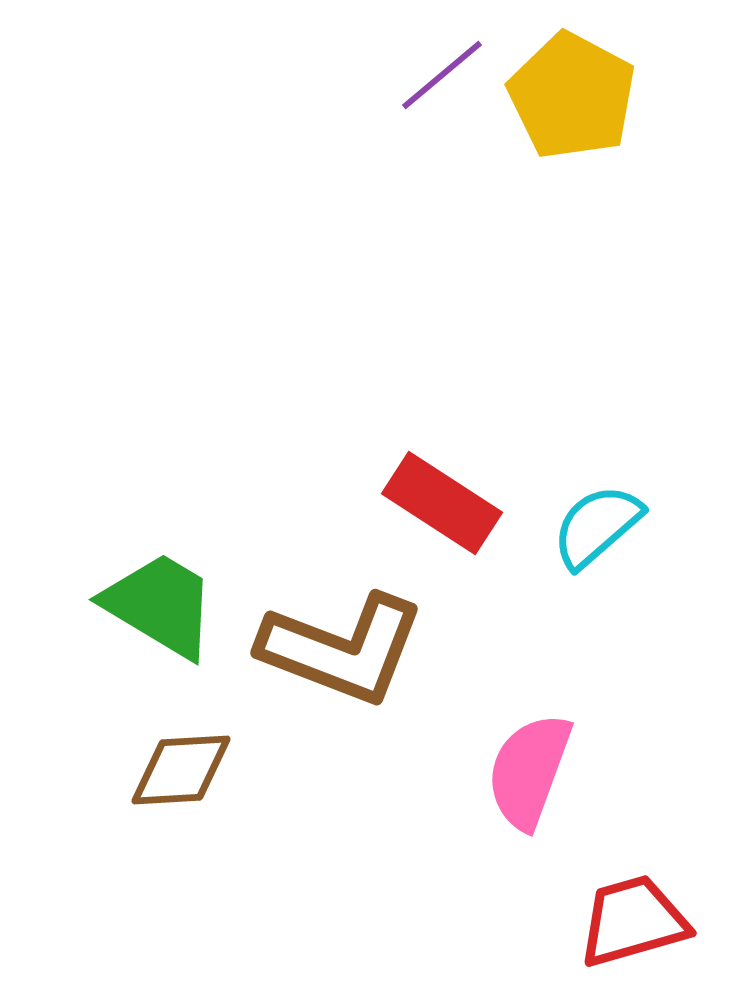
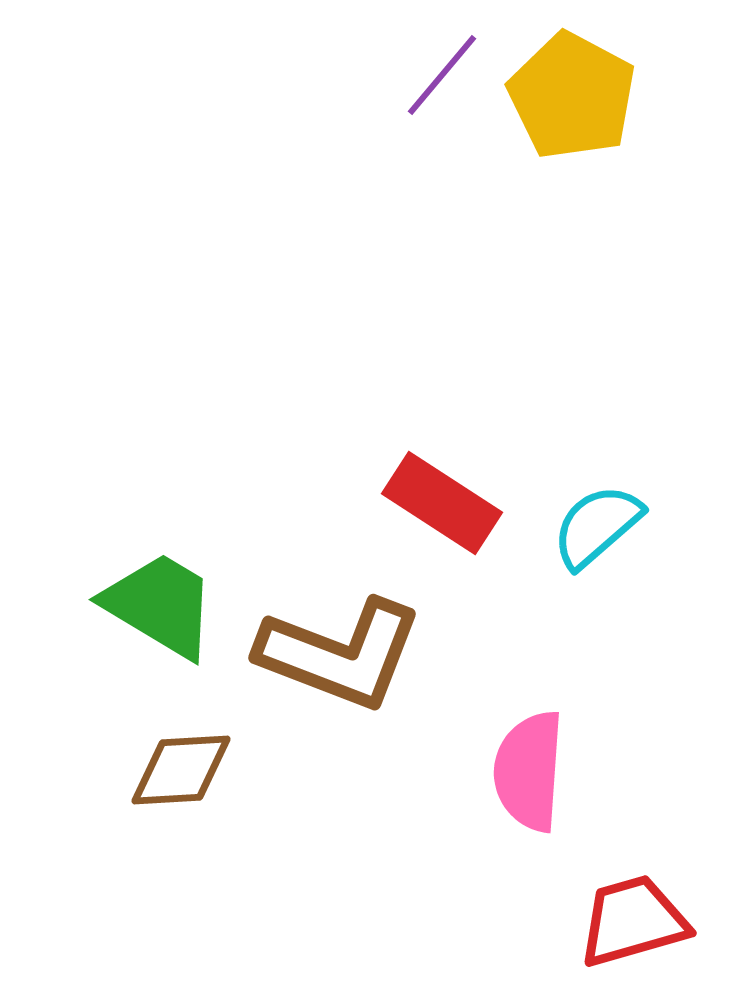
purple line: rotated 10 degrees counterclockwise
brown L-shape: moved 2 px left, 5 px down
pink semicircle: rotated 16 degrees counterclockwise
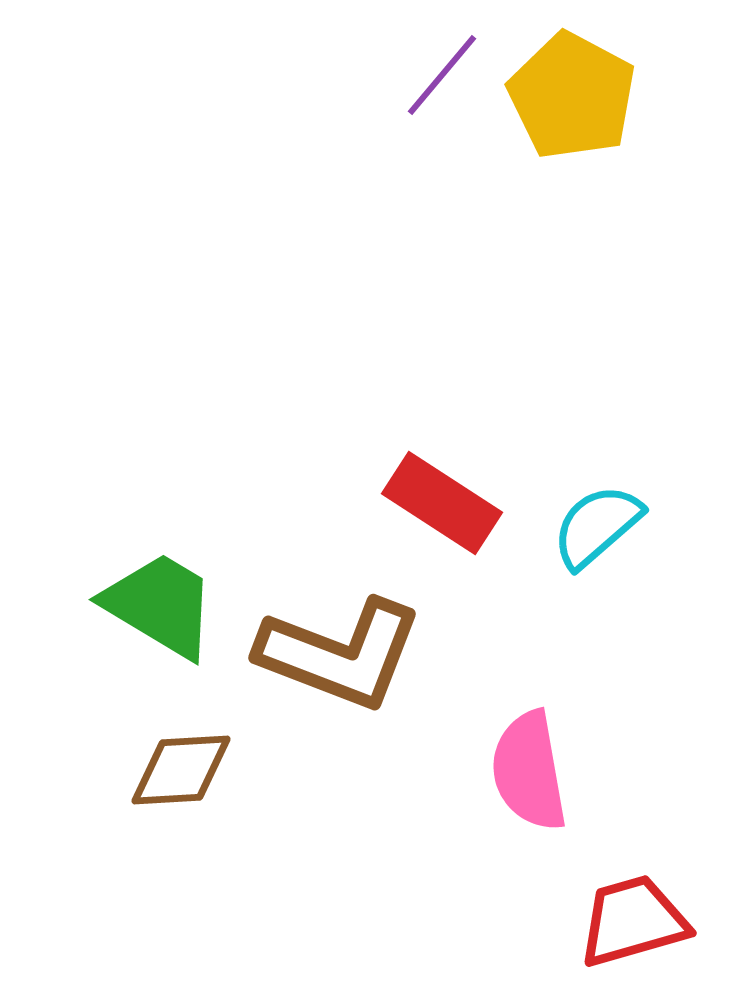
pink semicircle: rotated 14 degrees counterclockwise
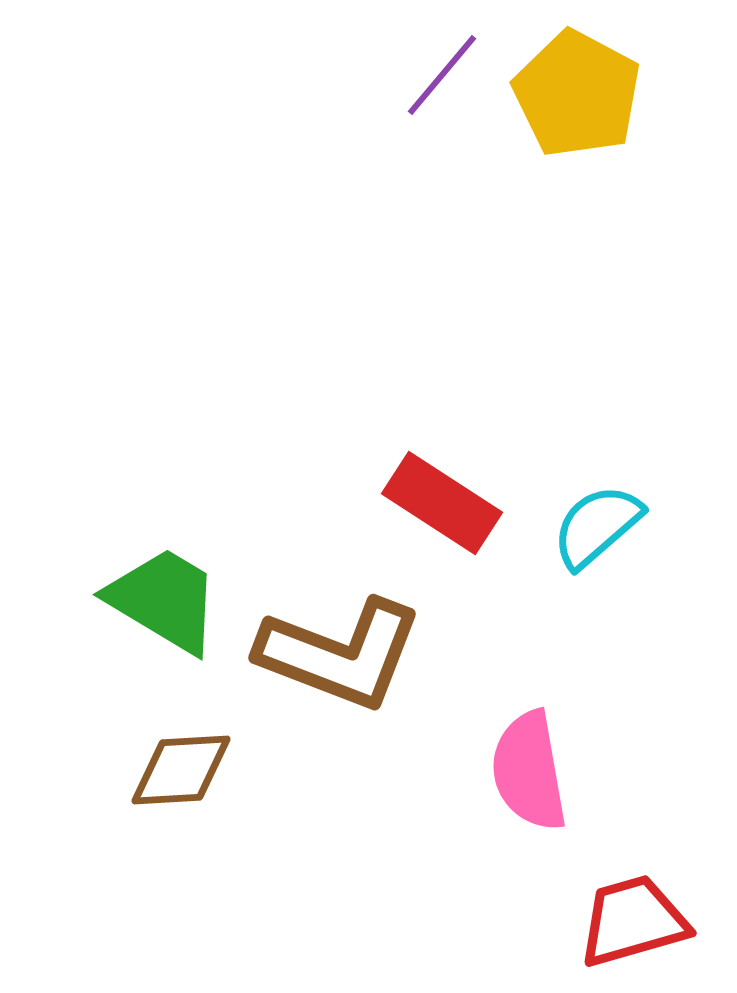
yellow pentagon: moved 5 px right, 2 px up
green trapezoid: moved 4 px right, 5 px up
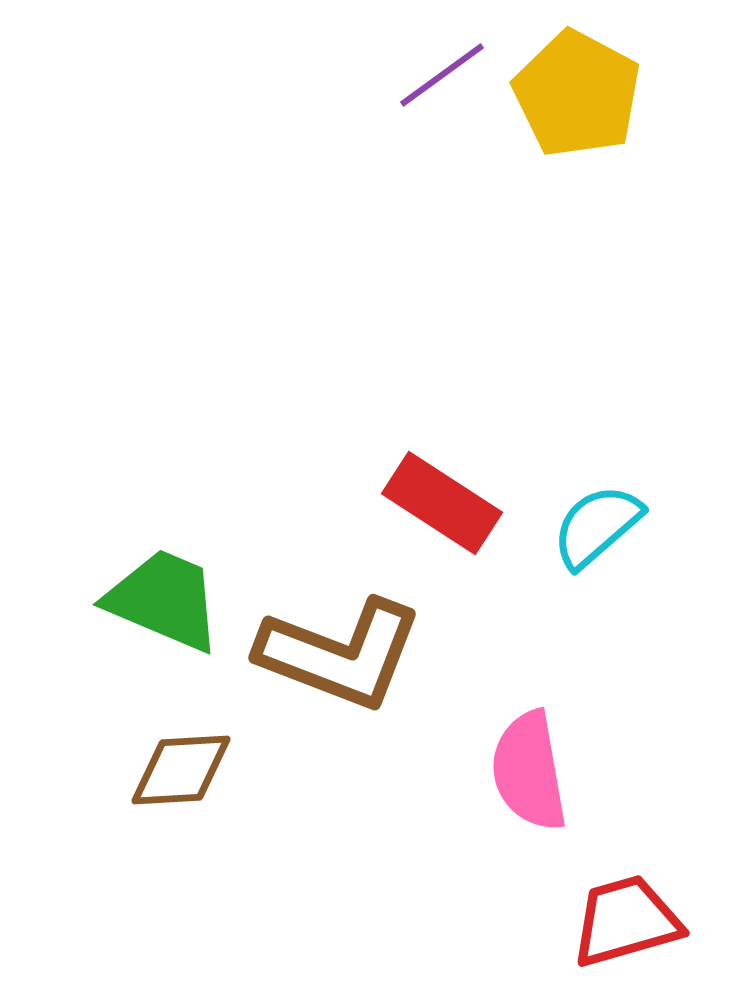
purple line: rotated 14 degrees clockwise
green trapezoid: rotated 8 degrees counterclockwise
red trapezoid: moved 7 px left
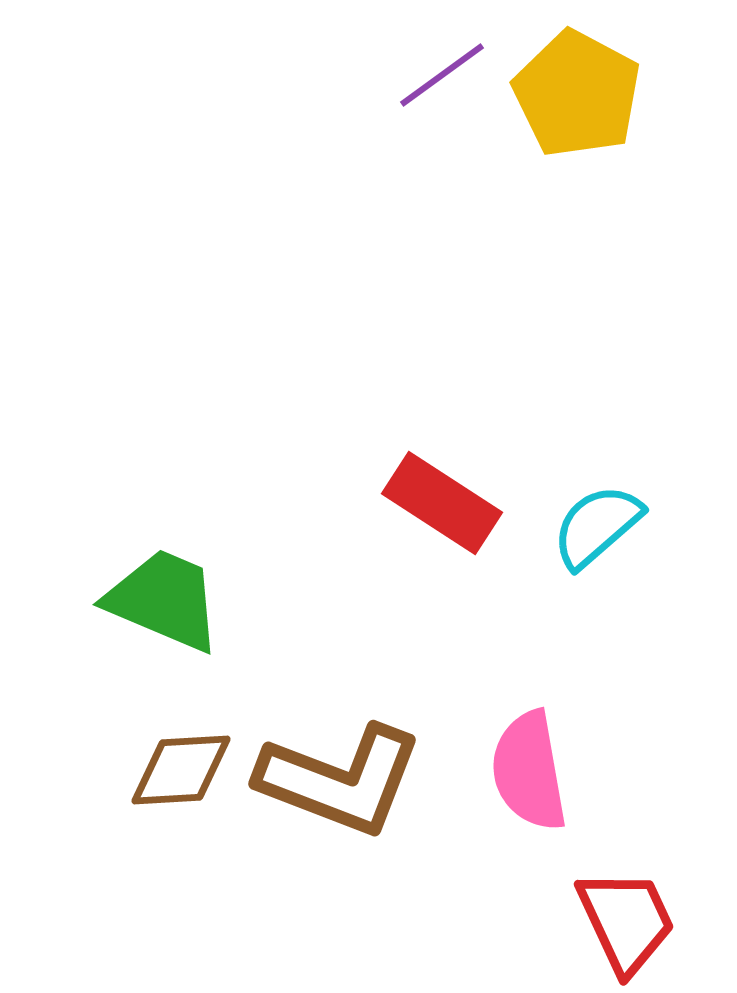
brown L-shape: moved 126 px down
red trapezoid: rotated 81 degrees clockwise
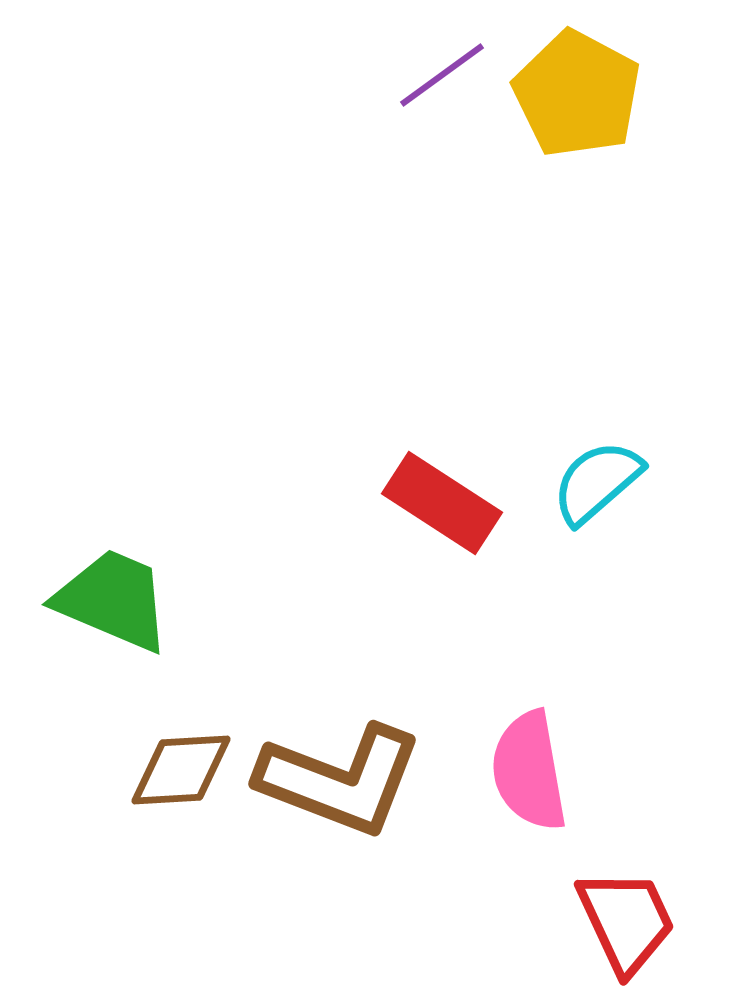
cyan semicircle: moved 44 px up
green trapezoid: moved 51 px left
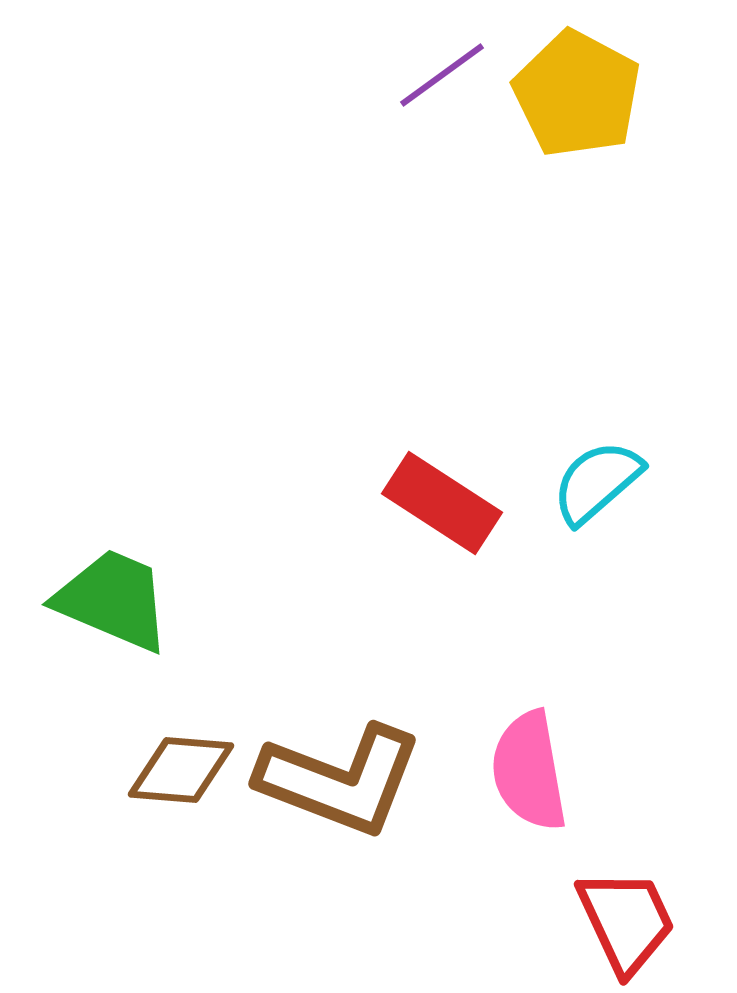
brown diamond: rotated 8 degrees clockwise
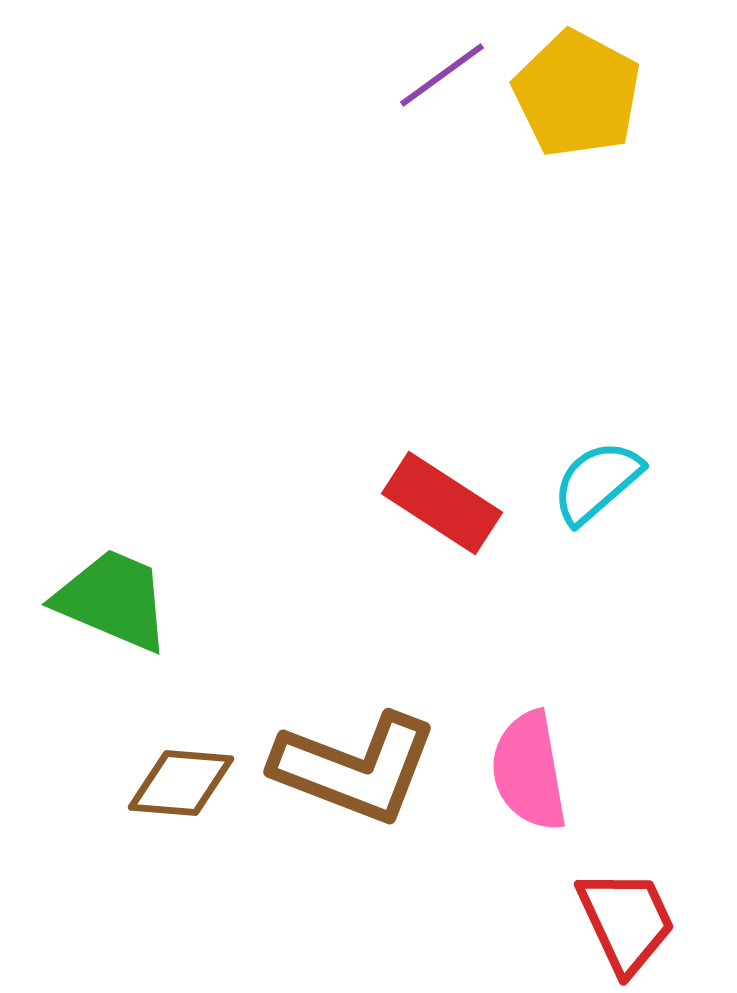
brown diamond: moved 13 px down
brown L-shape: moved 15 px right, 12 px up
